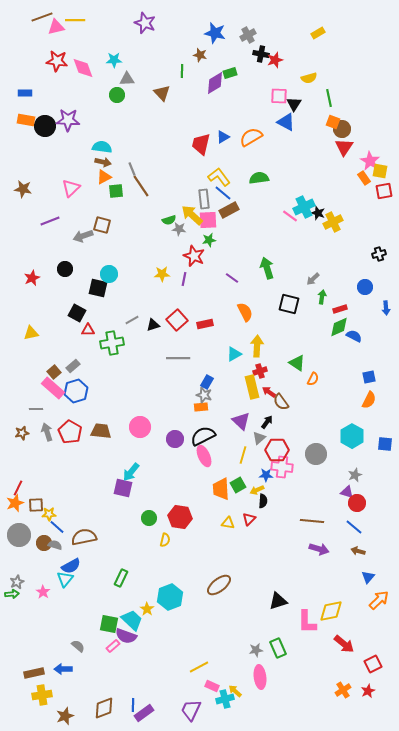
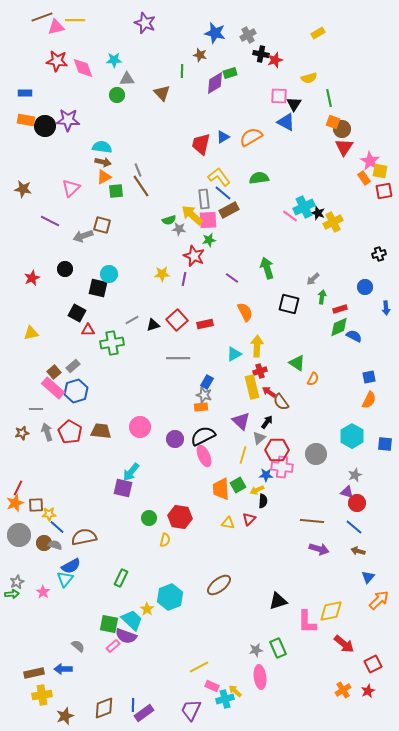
gray line at (132, 169): moved 6 px right, 1 px down
purple line at (50, 221): rotated 48 degrees clockwise
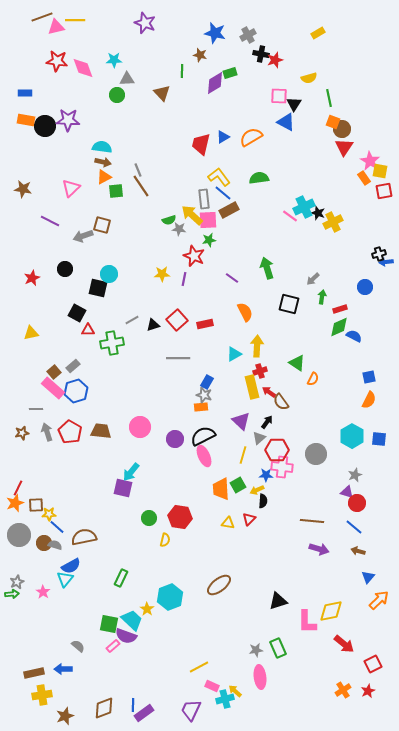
blue arrow at (386, 308): moved 46 px up; rotated 88 degrees clockwise
blue square at (385, 444): moved 6 px left, 5 px up
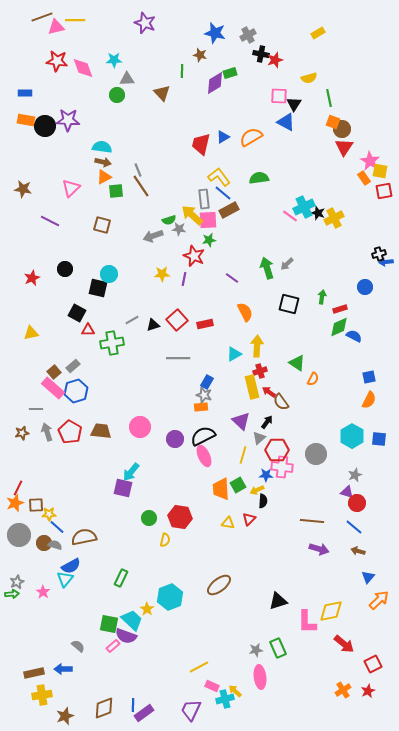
yellow cross at (333, 222): moved 1 px right, 4 px up
gray arrow at (83, 236): moved 70 px right
gray arrow at (313, 279): moved 26 px left, 15 px up
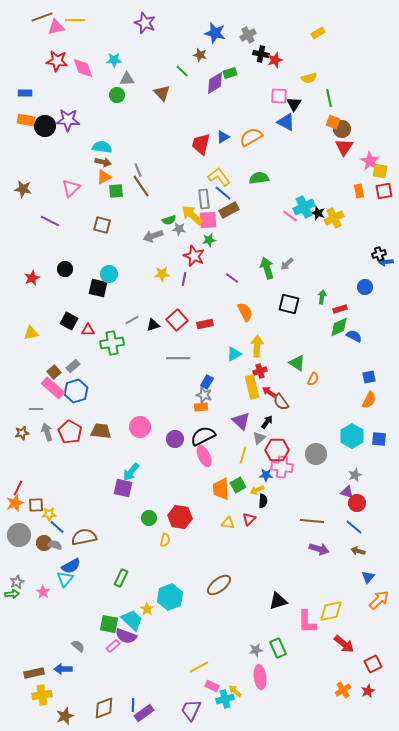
green line at (182, 71): rotated 48 degrees counterclockwise
orange rectangle at (364, 178): moved 5 px left, 13 px down; rotated 24 degrees clockwise
black square at (77, 313): moved 8 px left, 8 px down
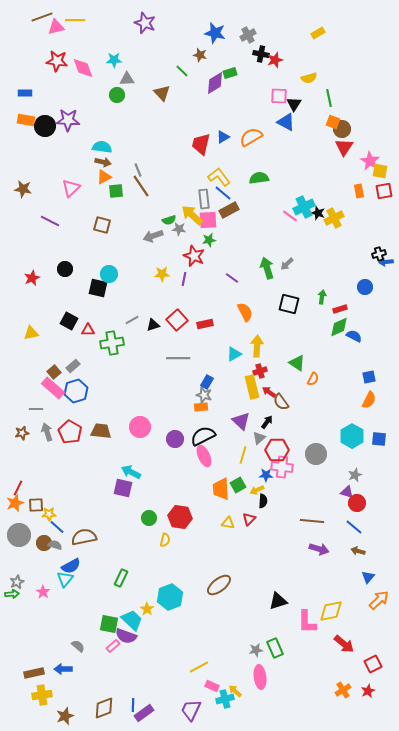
cyan arrow at (131, 472): rotated 78 degrees clockwise
green rectangle at (278, 648): moved 3 px left
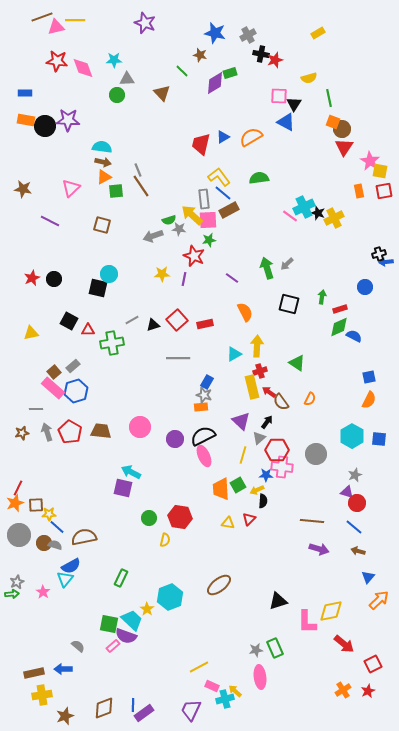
black circle at (65, 269): moved 11 px left, 10 px down
orange semicircle at (313, 379): moved 3 px left, 20 px down
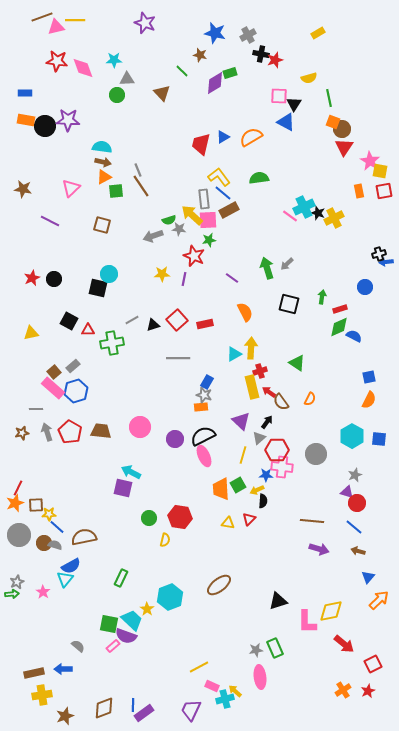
yellow arrow at (257, 346): moved 6 px left, 2 px down
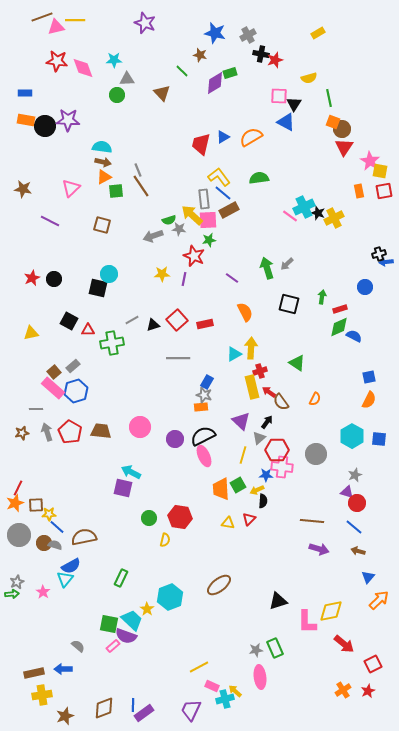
orange semicircle at (310, 399): moved 5 px right
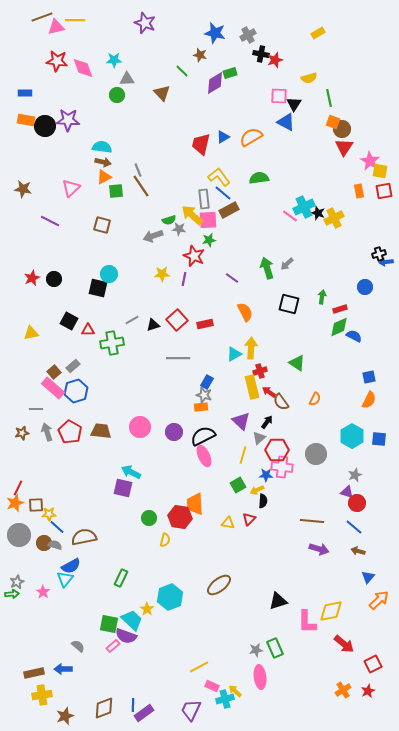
purple circle at (175, 439): moved 1 px left, 7 px up
orange trapezoid at (221, 489): moved 26 px left, 15 px down
